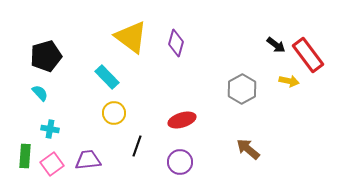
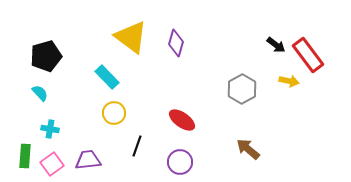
red ellipse: rotated 52 degrees clockwise
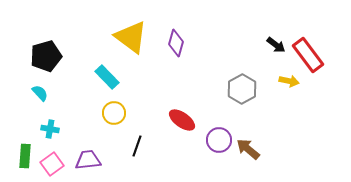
purple circle: moved 39 px right, 22 px up
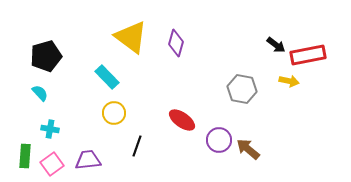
red rectangle: rotated 64 degrees counterclockwise
gray hexagon: rotated 20 degrees counterclockwise
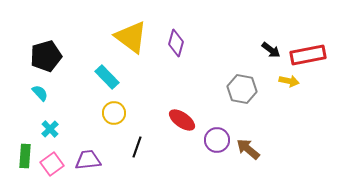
black arrow: moved 5 px left, 5 px down
cyan cross: rotated 36 degrees clockwise
purple circle: moved 2 px left
black line: moved 1 px down
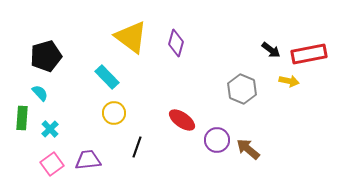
red rectangle: moved 1 px right, 1 px up
gray hexagon: rotated 12 degrees clockwise
green rectangle: moved 3 px left, 38 px up
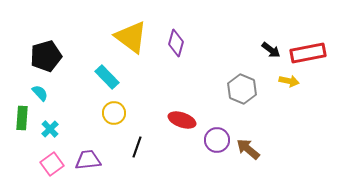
red rectangle: moved 1 px left, 1 px up
red ellipse: rotated 16 degrees counterclockwise
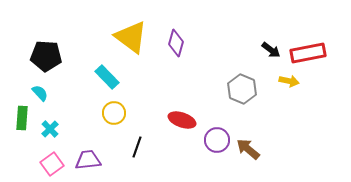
black pentagon: rotated 20 degrees clockwise
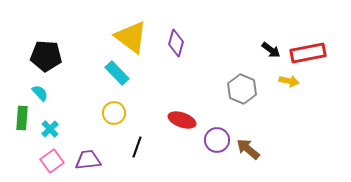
cyan rectangle: moved 10 px right, 4 px up
pink square: moved 3 px up
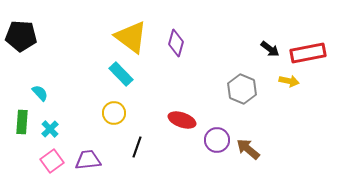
black arrow: moved 1 px left, 1 px up
black pentagon: moved 25 px left, 20 px up
cyan rectangle: moved 4 px right, 1 px down
green rectangle: moved 4 px down
